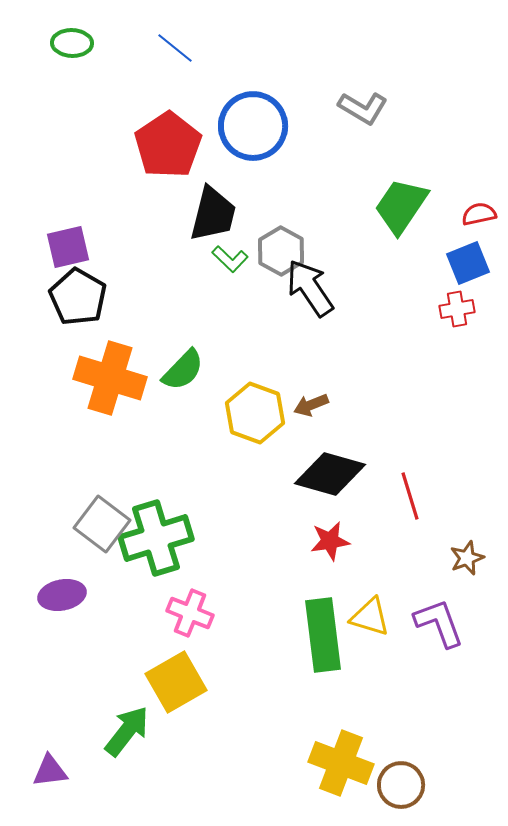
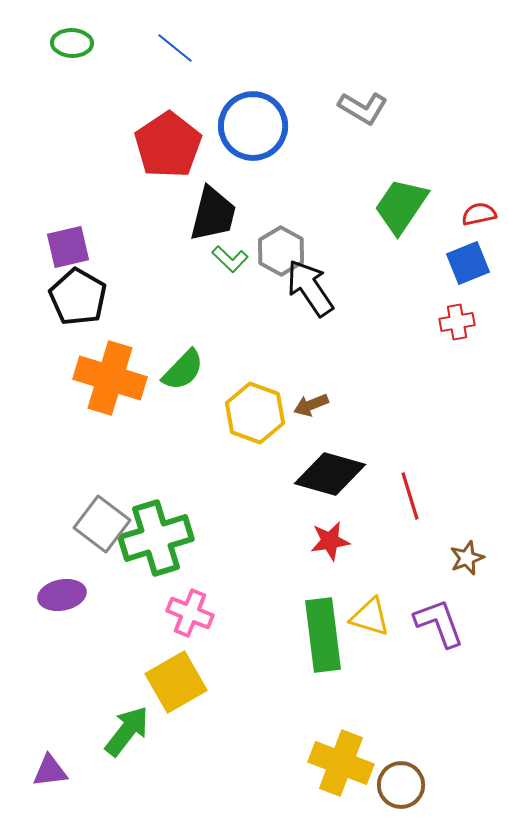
red cross: moved 13 px down
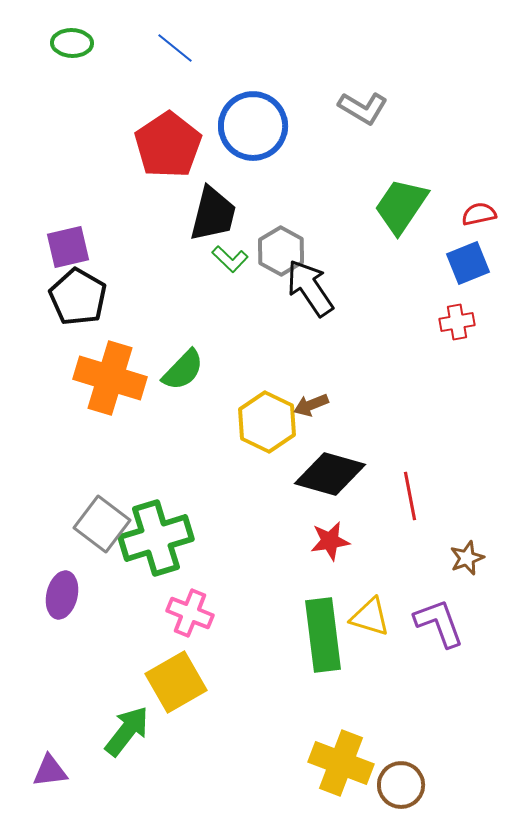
yellow hexagon: moved 12 px right, 9 px down; rotated 6 degrees clockwise
red line: rotated 6 degrees clockwise
purple ellipse: rotated 66 degrees counterclockwise
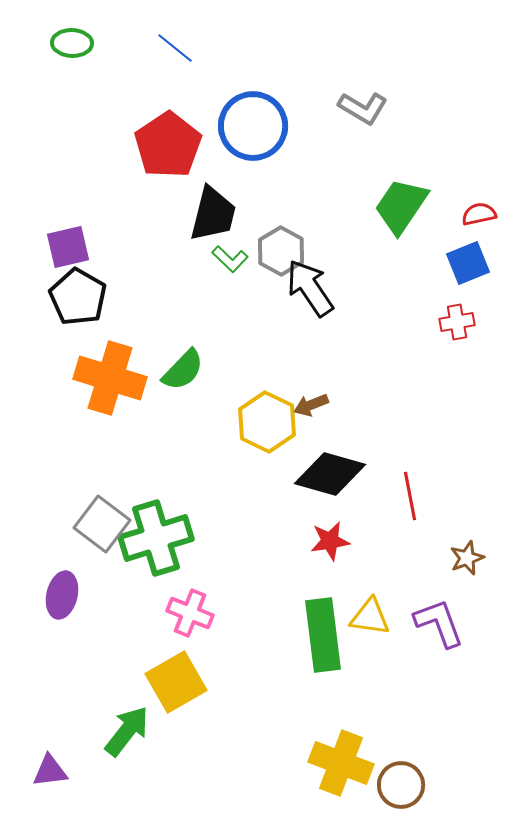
yellow triangle: rotated 9 degrees counterclockwise
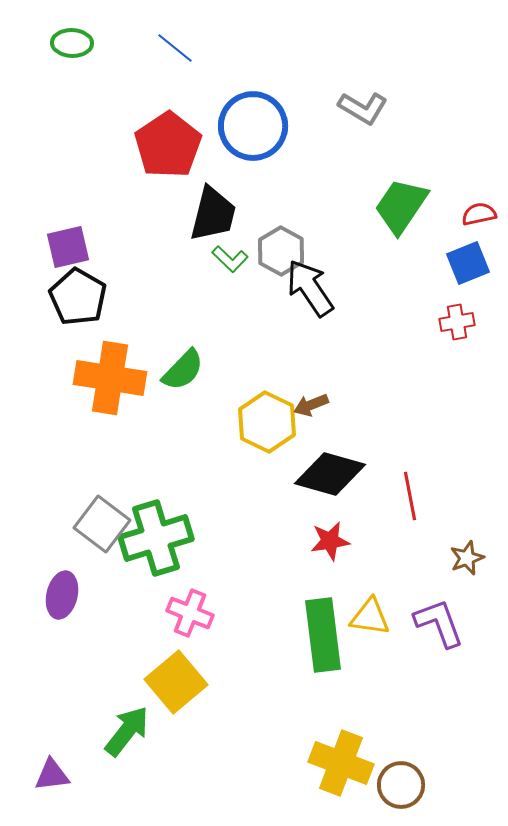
orange cross: rotated 8 degrees counterclockwise
yellow square: rotated 10 degrees counterclockwise
purple triangle: moved 2 px right, 4 px down
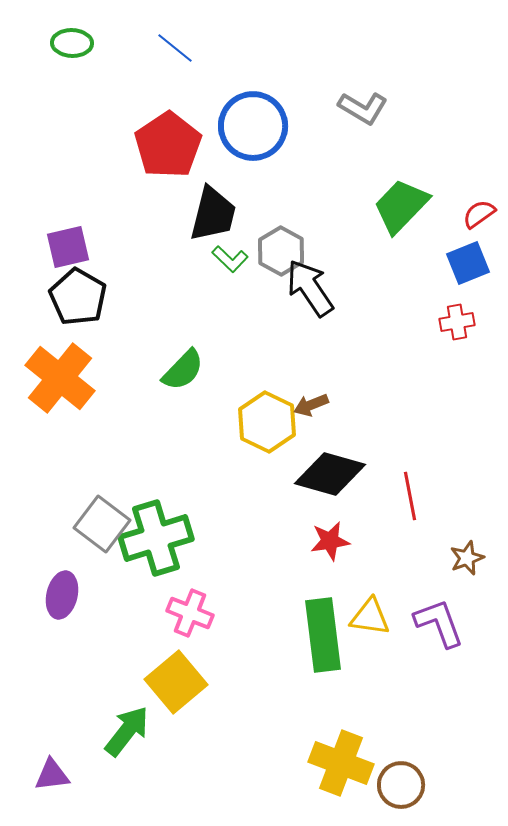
green trapezoid: rotated 10 degrees clockwise
red semicircle: rotated 24 degrees counterclockwise
orange cross: moved 50 px left; rotated 30 degrees clockwise
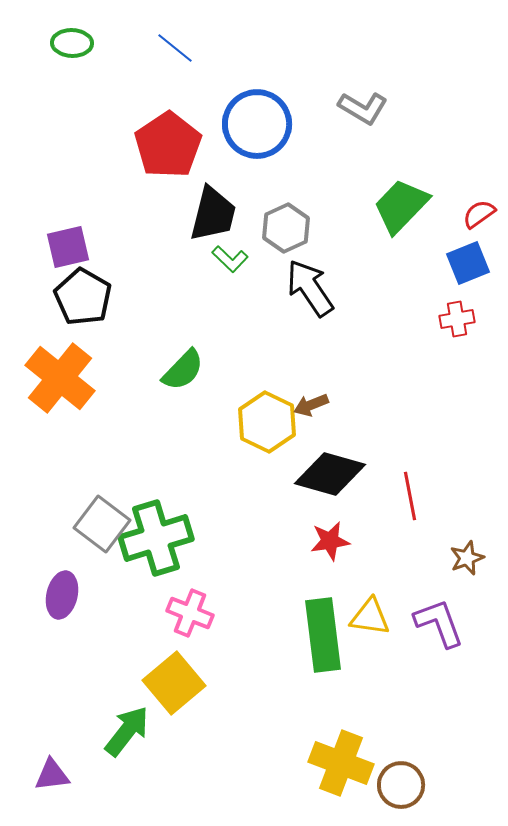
blue circle: moved 4 px right, 2 px up
gray hexagon: moved 5 px right, 23 px up; rotated 6 degrees clockwise
black pentagon: moved 5 px right
red cross: moved 3 px up
yellow square: moved 2 px left, 1 px down
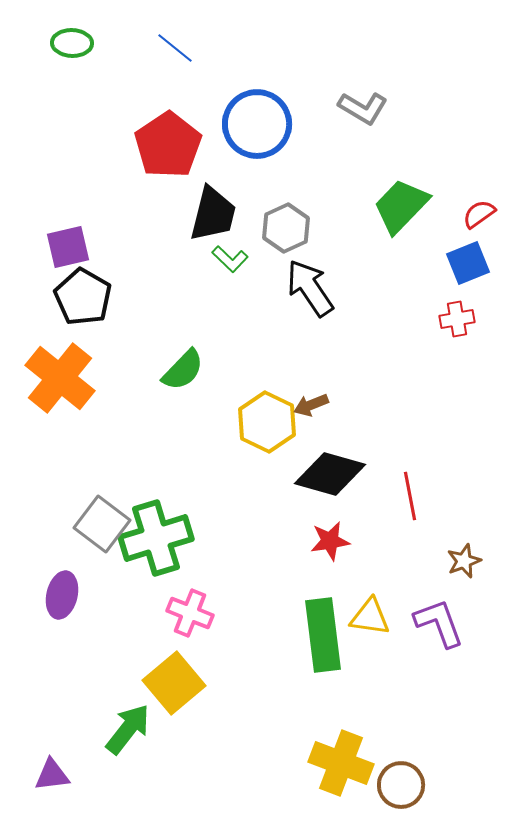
brown star: moved 3 px left, 3 px down
green arrow: moved 1 px right, 2 px up
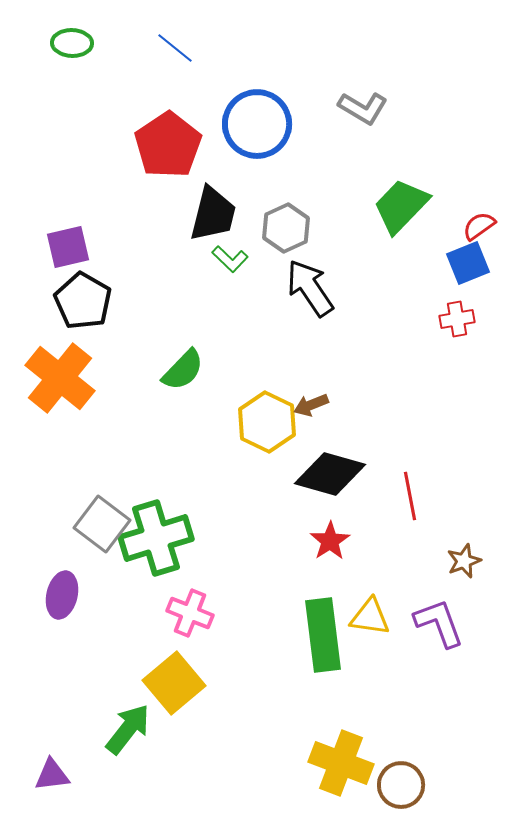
red semicircle: moved 12 px down
black pentagon: moved 4 px down
red star: rotated 24 degrees counterclockwise
